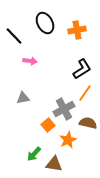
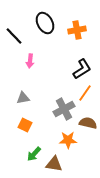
pink arrow: rotated 88 degrees clockwise
orange square: moved 23 px left; rotated 24 degrees counterclockwise
orange star: rotated 24 degrees clockwise
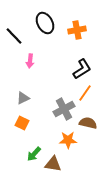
gray triangle: rotated 16 degrees counterclockwise
orange square: moved 3 px left, 2 px up
brown triangle: moved 1 px left
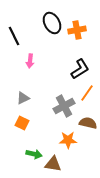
black ellipse: moved 7 px right
black line: rotated 18 degrees clockwise
black L-shape: moved 2 px left
orange line: moved 2 px right
gray cross: moved 3 px up
green arrow: rotated 119 degrees counterclockwise
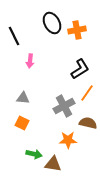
gray triangle: rotated 32 degrees clockwise
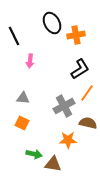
orange cross: moved 1 px left, 5 px down
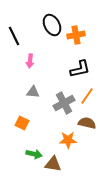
black ellipse: moved 2 px down
black L-shape: rotated 20 degrees clockwise
orange line: moved 3 px down
gray triangle: moved 10 px right, 6 px up
gray cross: moved 3 px up
brown semicircle: moved 1 px left
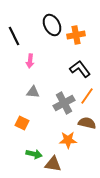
black L-shape: rotated 115 degrees counterclockwise
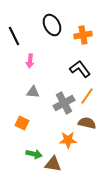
orange cross: moved 7 px right
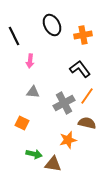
orange star: rotated 12 degrees counterclockwise
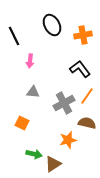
brown triangle: rotated 42 degrees counterclockwise
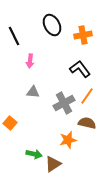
orange square: moved 12 px left; rotated 16 degrees clockwise
